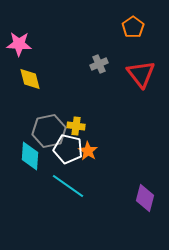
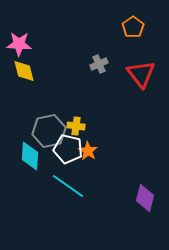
yellow diamond: moved 6 px left, 8 px up
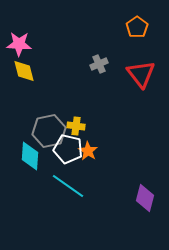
orange pentagon: moved 4 px right
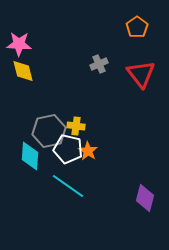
yellow diamond: moved 1 px left
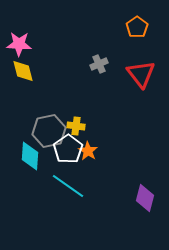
white pentagon: rotated 24 degrees clockwise
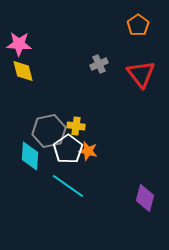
orange pentagon: moved 1 px right, 2 px up
orange star: rotated 18 degrees counterclockwise
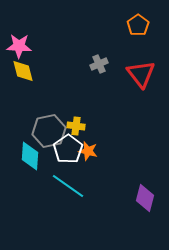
pink star: moved 2 px down
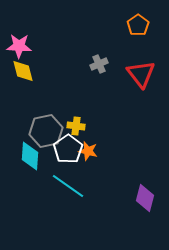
gray hexagon: moved 3 px left
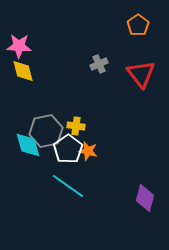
cyan diamond: moved 2 px left, 11 px up; rotated 20 degrees counterclockwise
